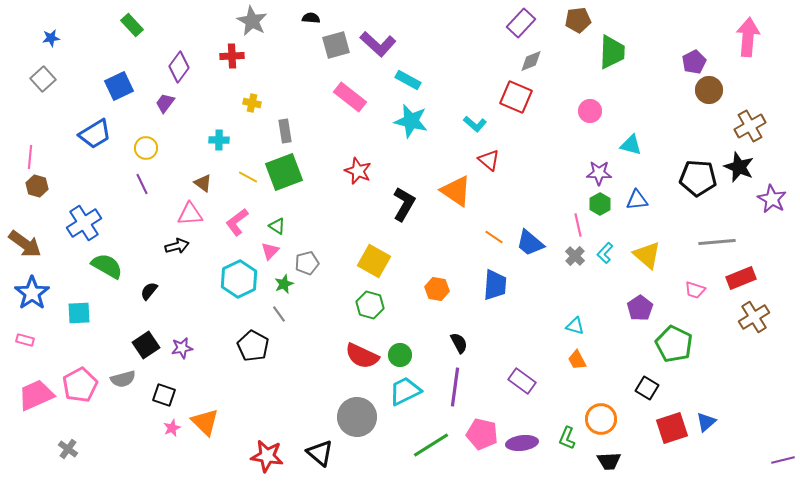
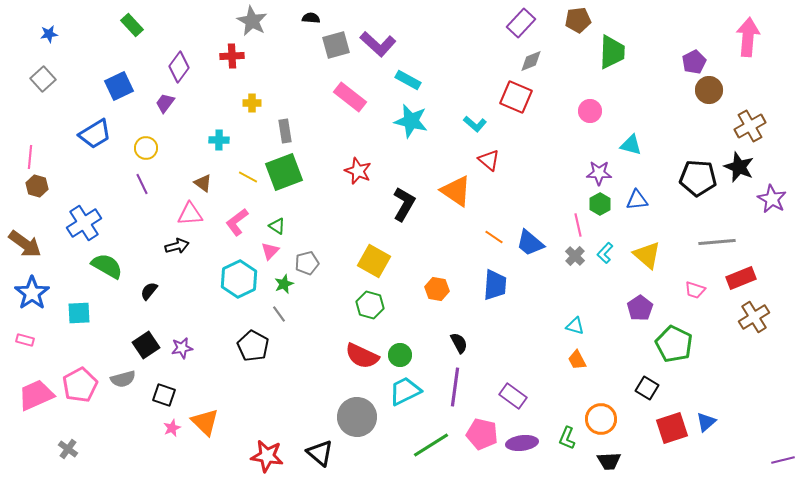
blue star at (51, 38): moved 2 px left, 4 px up
yellow cross at (252, 103): rotated 12 degrees counterclockwise
purple rectangle at (522, 381): moved 9 px left, 15 px down
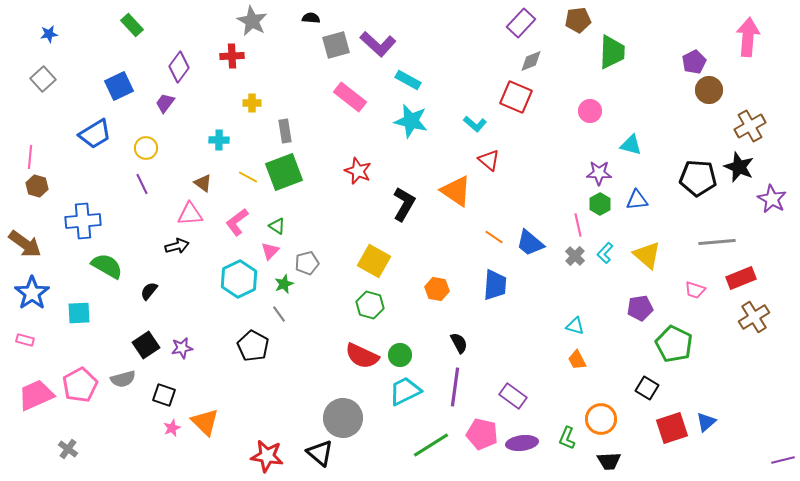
blue cross at (84, 223): moved 1 px left, 2 px up; rotated 28 degrees clockwise
purple pentagon at (640, 308): rotated 25 degrees clockwise
gray circle at (357, 417): moved 14 px left, 1 px down
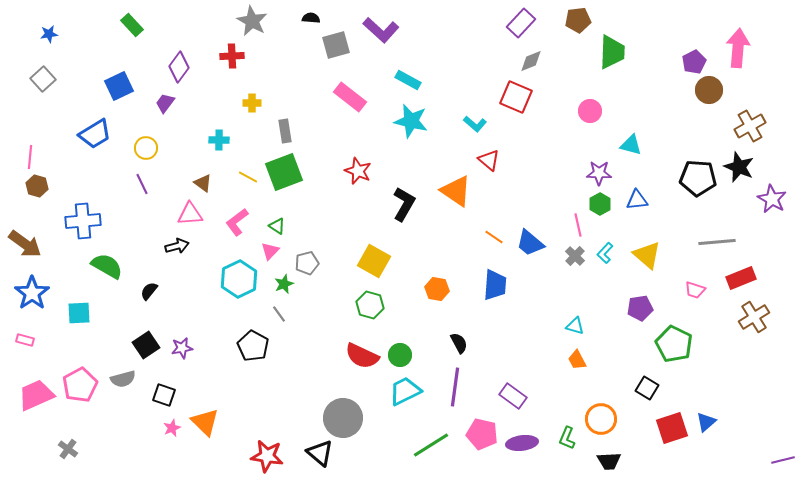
pink arrow at (748, 37): moved 10 px left, 11 px down
purple L-shape at (378, 44): moved 3 px right, 14 px up
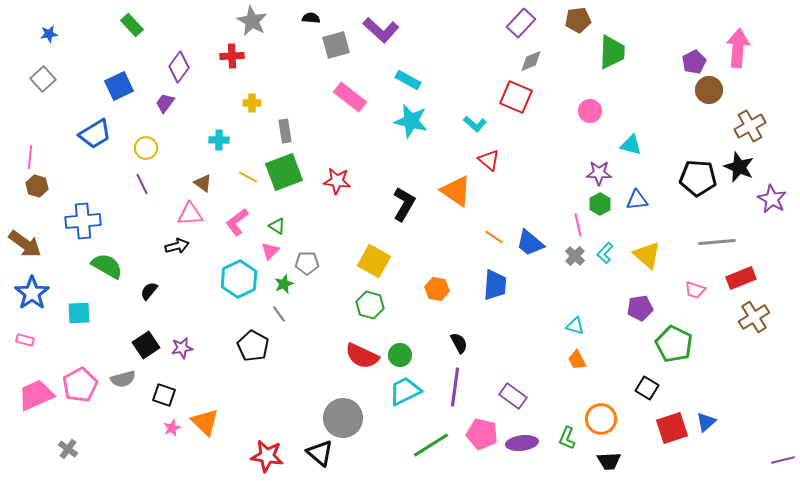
red star at (358, 171): moved 21 px left, 10 px down; rotated 16 degrees counterclockwise
gray pentagon at (307, 263): rotated 15 degrees clockwise
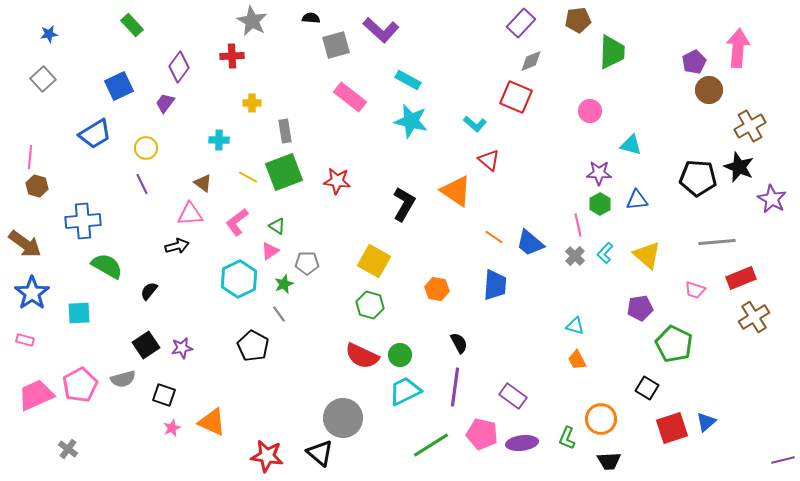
pink triangle at (270, 251): rotated 12 degrees clockwise
orange triangle at (205, 422): moved 7 px right; rotated 20 degrees counterclockwise
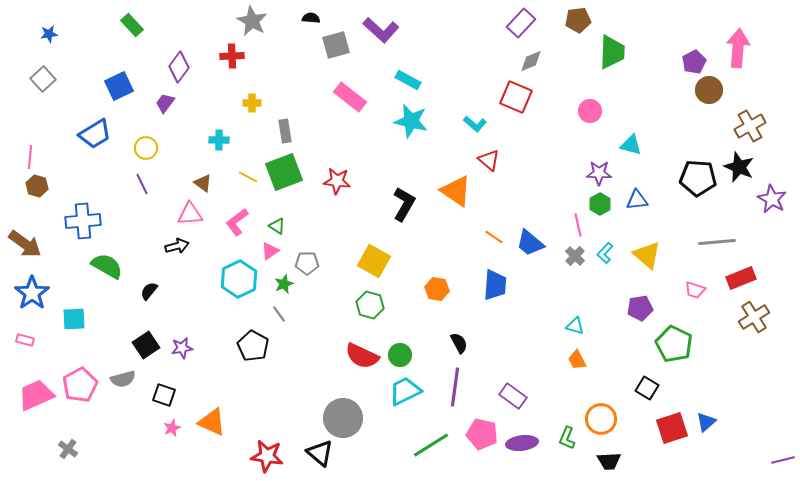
cyan square at (79, 313): moved 5 px left, 6 px down
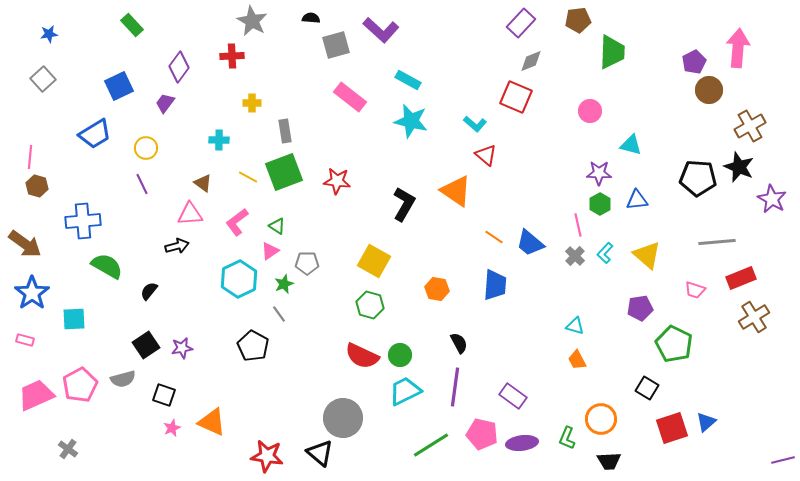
red triangle at (489, 160): moved 3 px left, 5 px up
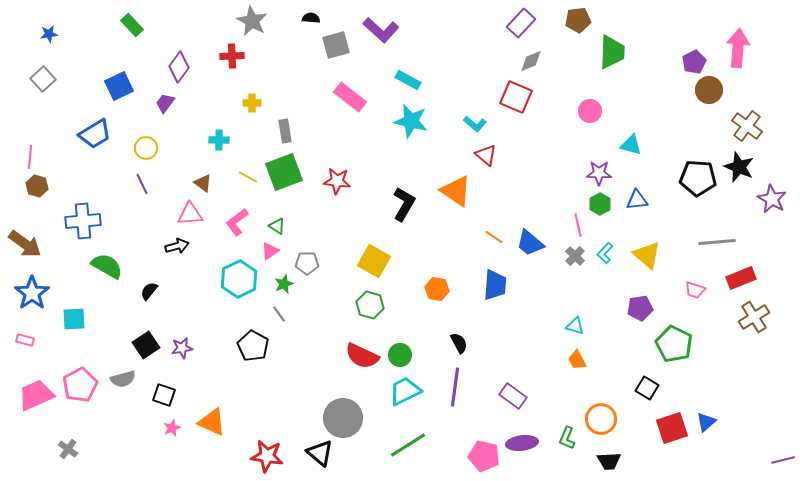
brown cross at (750, 126): moved 3 px left; rotated 24 degrees counterclockwise
pink pentagon at (482, 434): moved 2 px right, 22 px down
green line at (431, 445): moved 23 px left
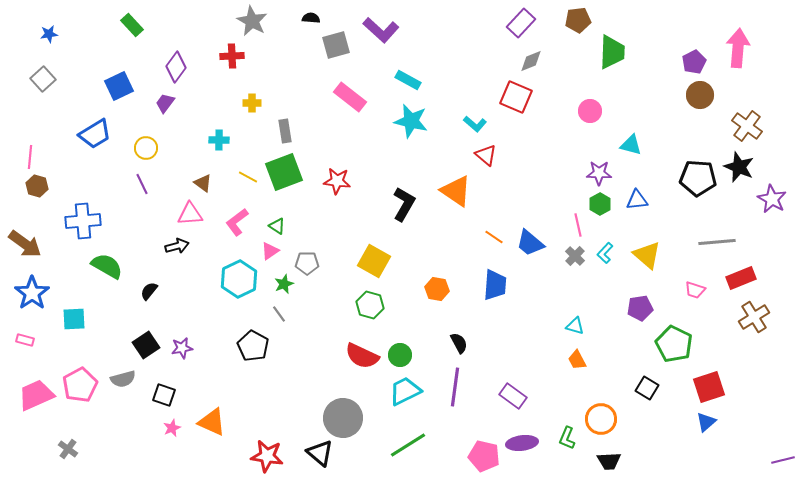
purple diamond at (179, 67): moved 3 px left
brown circle at (709, 90): moved 9 px left, 5 px down
red square at (672, 428): moved 37 px right, 41 px up
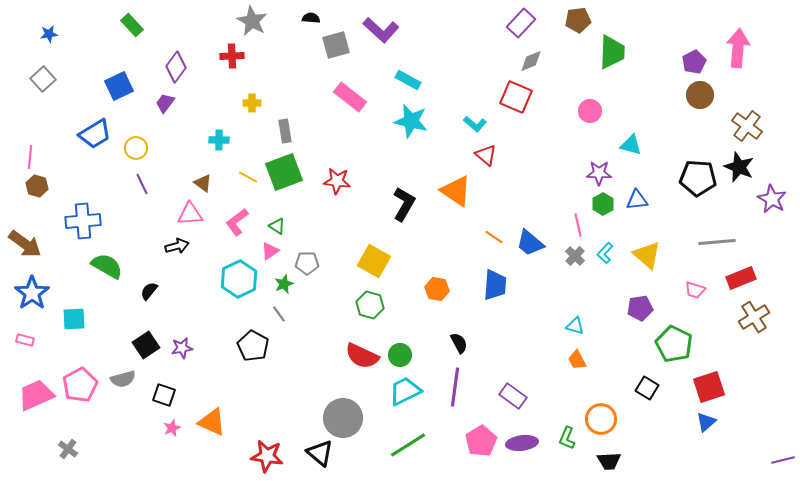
yellow circle at (146, 148): moved 10 px left
green hexagon at (600, 204): moved 3 px right
pink pentagon at (484, 456): moved 3 px left, 15 px up; rotated 28 degrees clockwise
